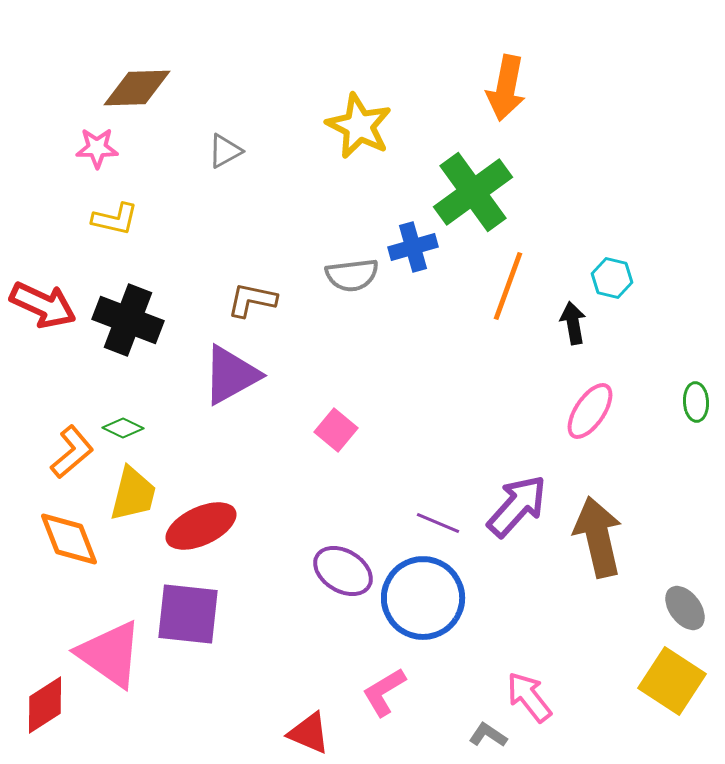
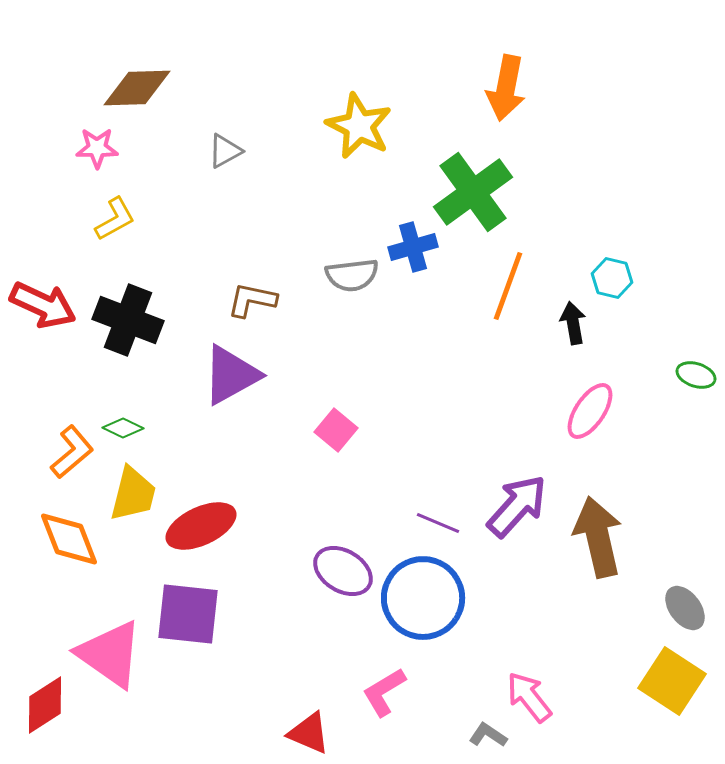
yellow L-shape: rotated 42 degrees counterclockwise
green ellipse: moved 27 px up; rotated 69 degrees counterclockwise
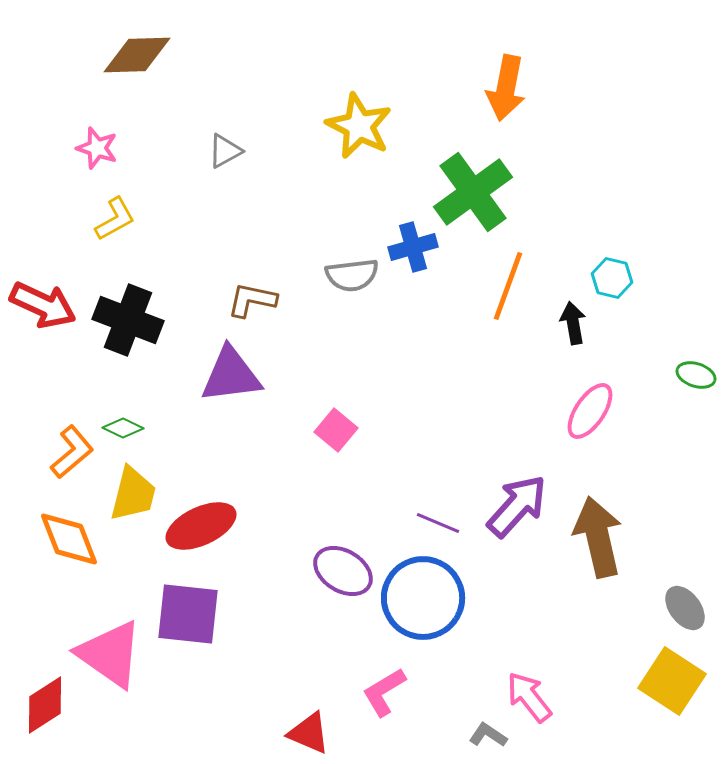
brown diamond: moved 33 px up
pink star: rotated 18 degrees clockwise
purple triangle: rotated 22 degrees clockwise
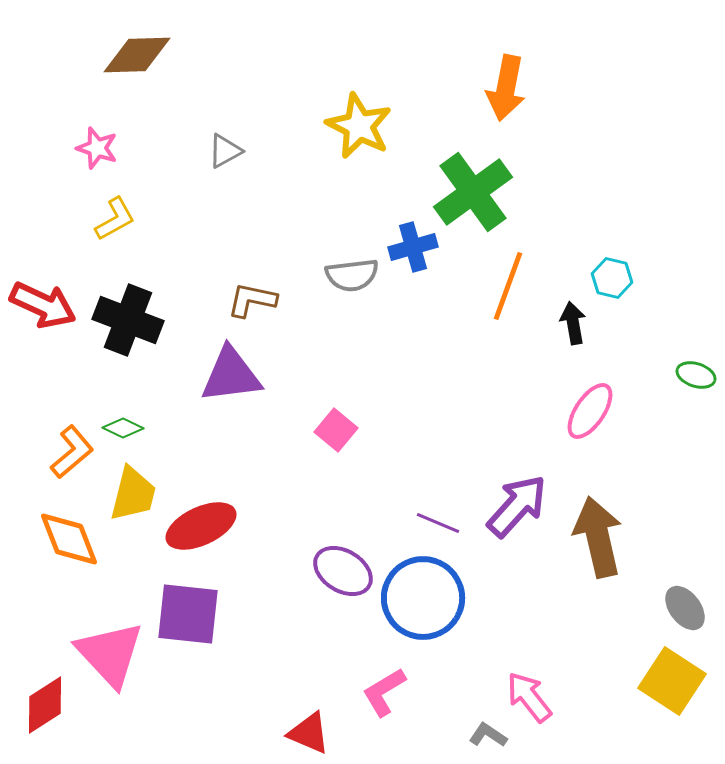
pink triangle: rotated 12 degrees clockwise
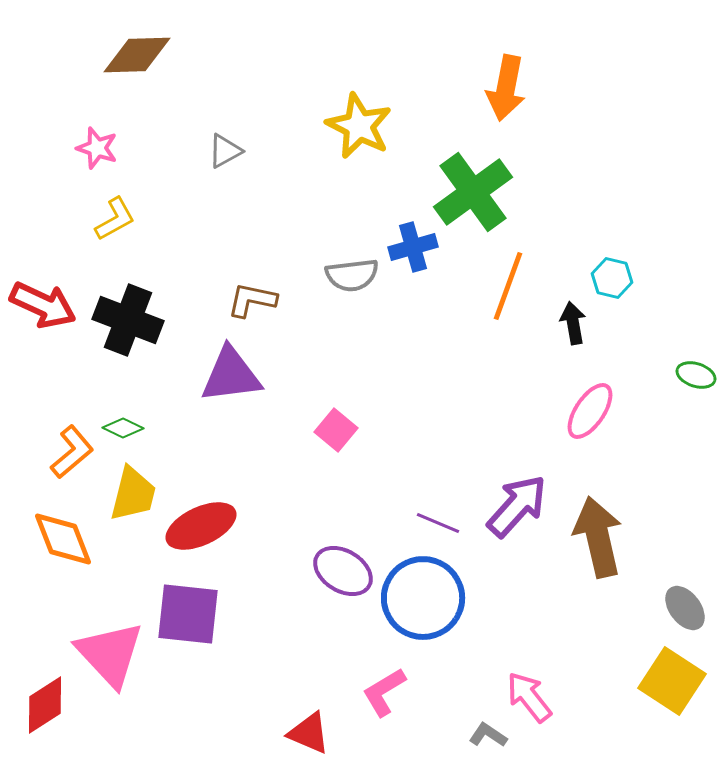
orange diamond: moved 6 px left
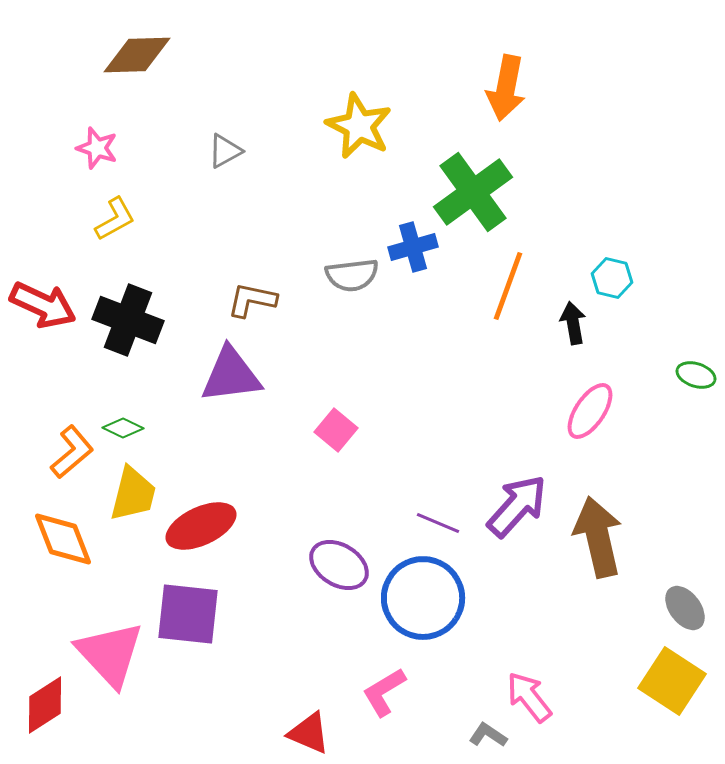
purple ellipse: moved 4 px left, 6 px up
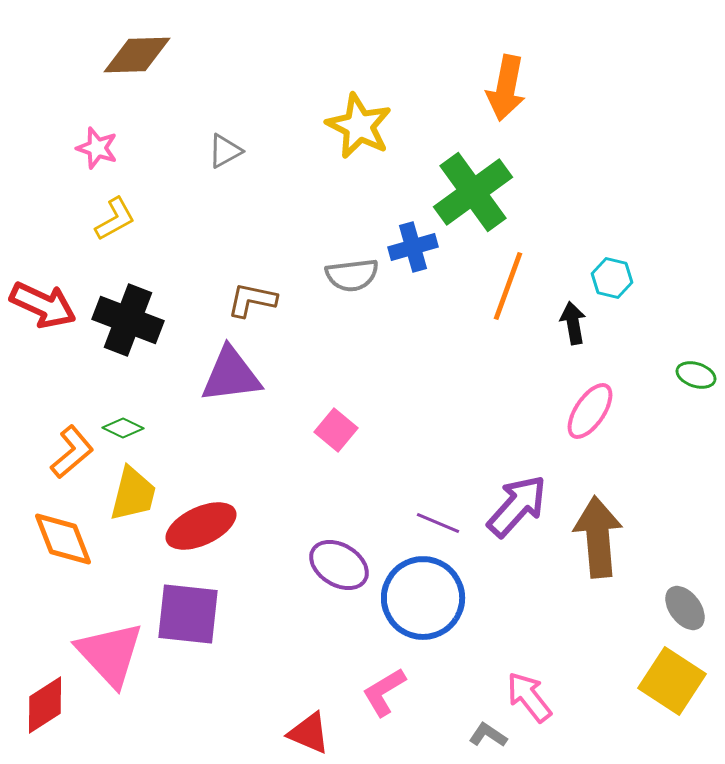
brown arrow: rotated 8 degrees clockwise
